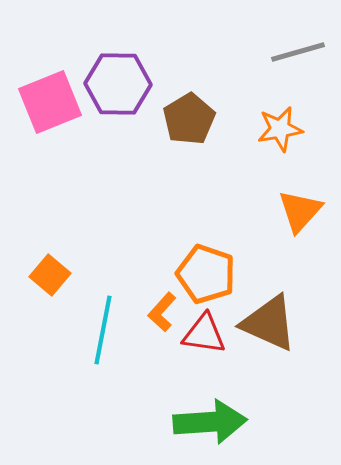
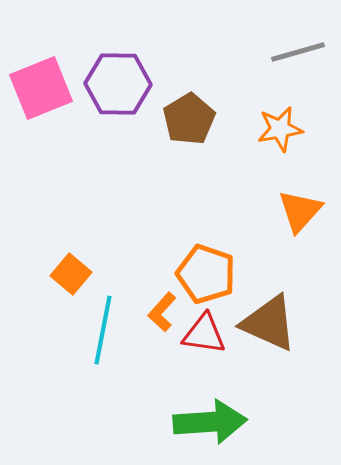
pink square: moved 9 px left, 14 px up
orange square: moved 21 px right, 1 px up
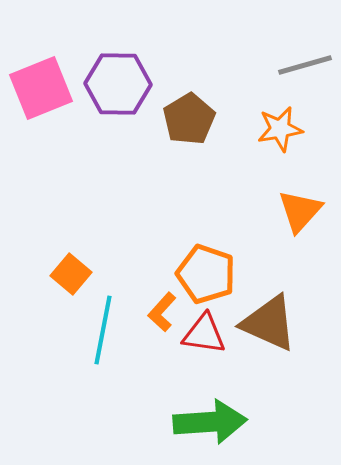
gray line: moved 7 px right, 13 px down
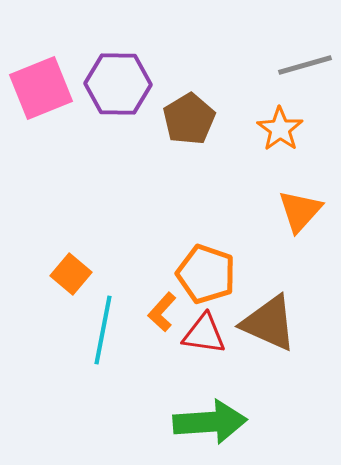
orange star: rotated 27 degrees counterclockwise
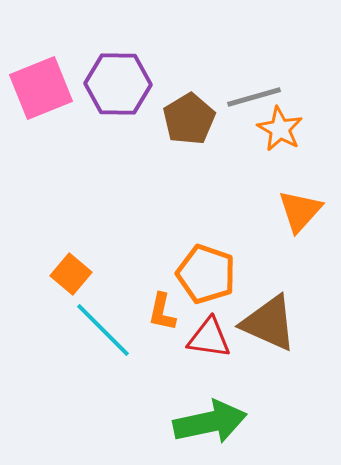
gray line: moved 51 px left, 32 px down
orange star: rotated 6 degrees counterclockwise
orange L-shape: rotated 30 degrees counterclockwise
cyan line: rotated 56 degrees counterclockwise
red triangle: moved 5 px right, 4 px down
green arrow: rotated 8 degrees counterclockwise
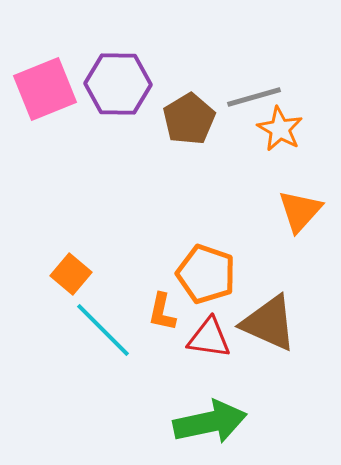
pink square: moved 4 px right, 1 px down
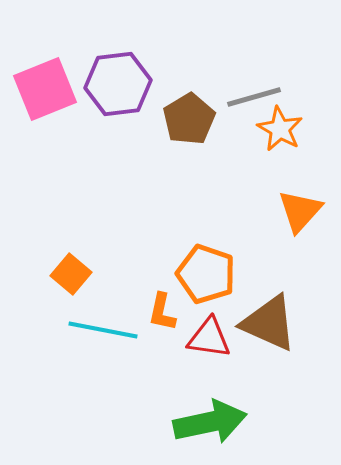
purple hexagon: rotated 8 degrees counterclockwise
cyan line: rotated 34 degrees counterclockwise
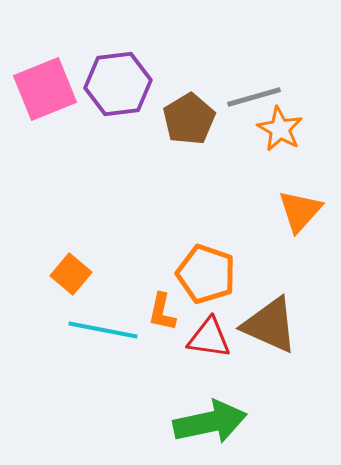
brown triangle: moved 1 px right, 2 px down
